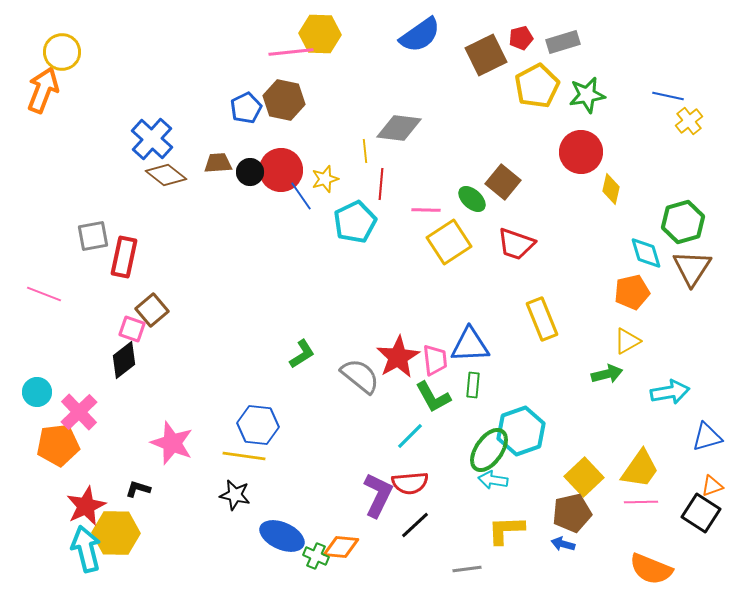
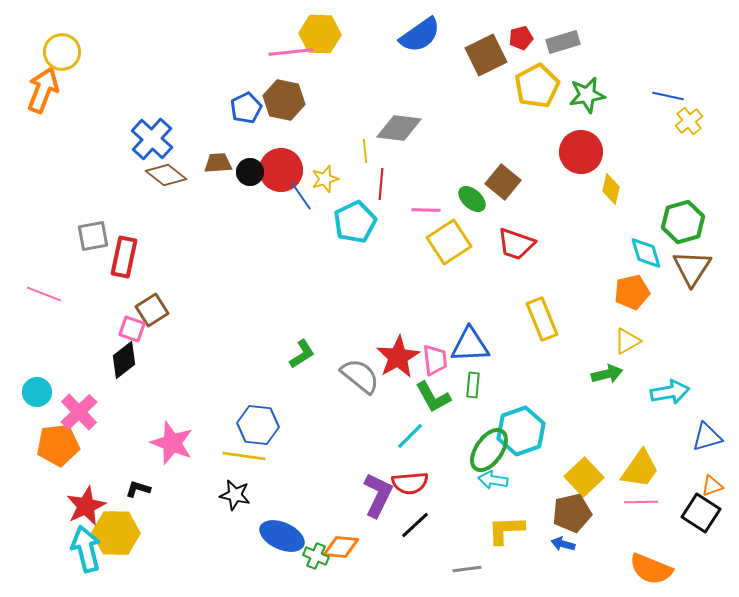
brown square at (152, 310): rotated 8 degrees clockwise
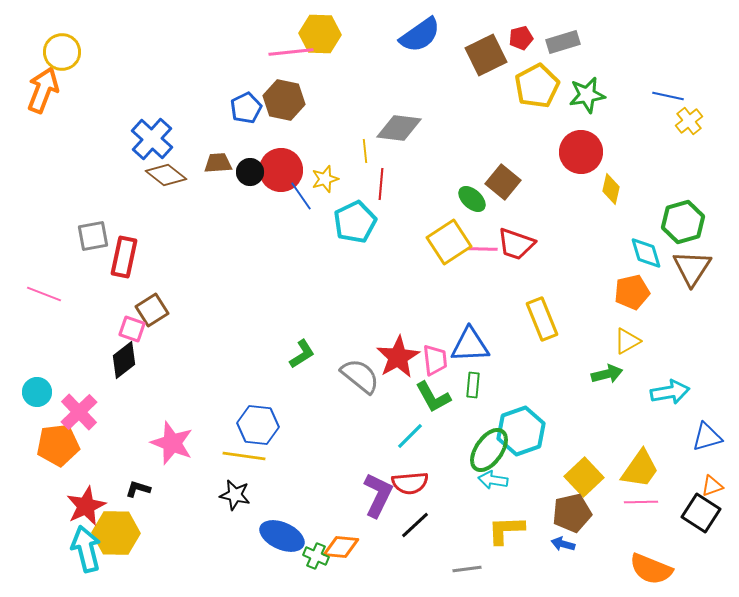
pink line at (426, 210): moved 57 px right, 39 px down
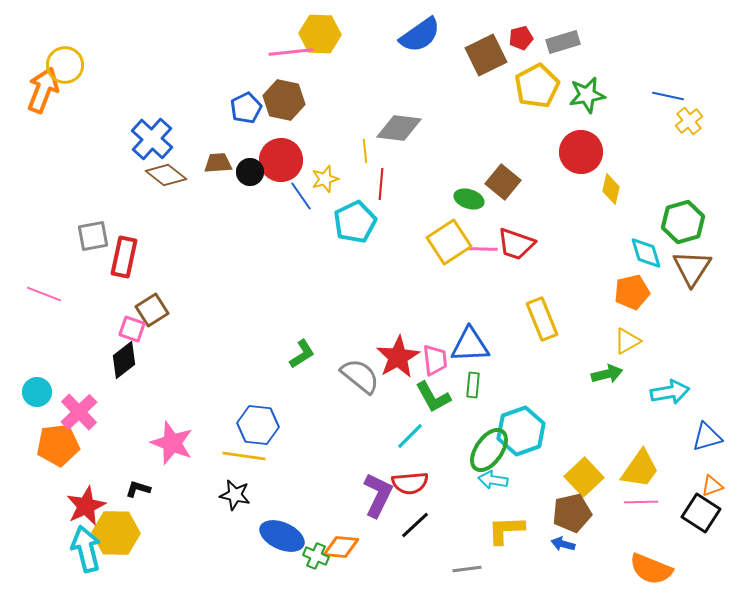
yellow circle at (62, 52): moved 3 px right, 13 px down
red circle at (281, 170): moved 10 px up
green ellipse at (472, 199): moved 3 px left; rotated 24 degrees counterclockwise
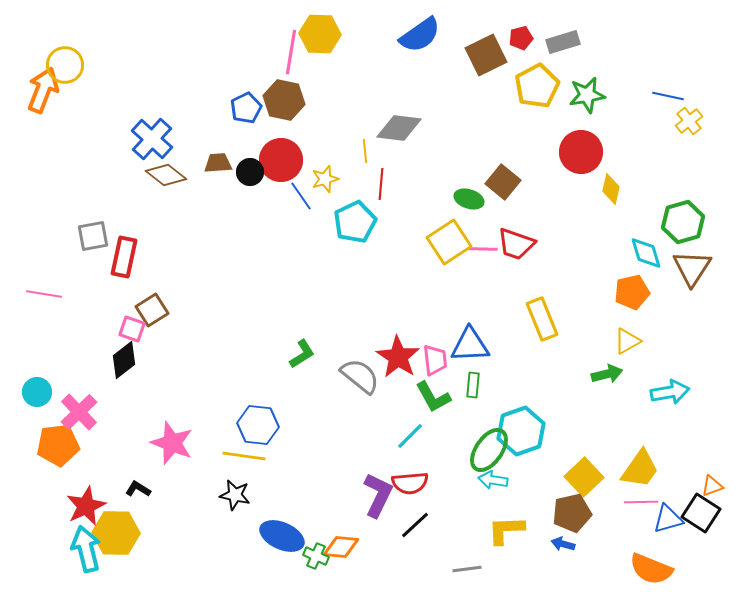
pink line at (291, 52): rotated 75 degrees counterclockwise
pink line at (44, 294): rotated 12 degrees counterclockwise
red star at (398, 357): rotated 9 degrees counterclockwise
blue triangle at (707, 437): moved 39 px left, 82 px down
black L-shape at (138, 489): rotated 15 degrees clockwise
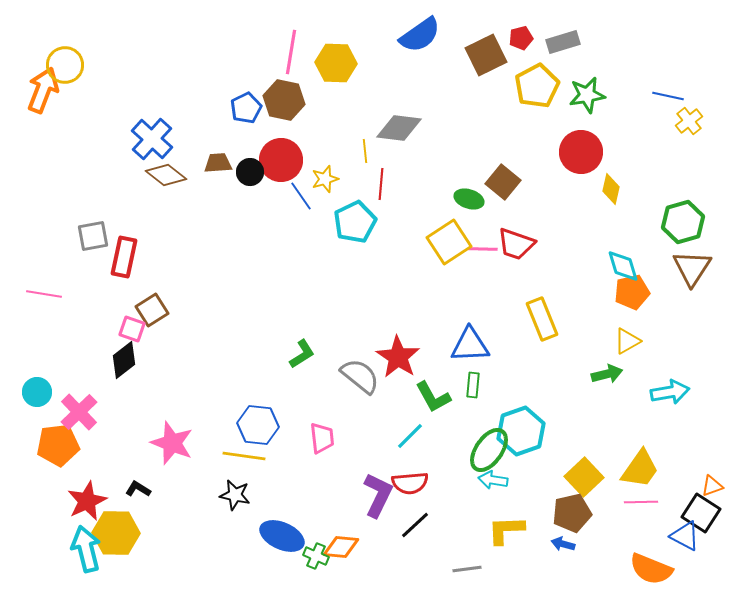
yellow hexagon at (320, 34): moved 16 px right, 29 px down
cyan diamond at (646, 253): moved 23 px left, 13 px down
pink trapezoid at (435, 360): moved 113 px left, 78 px down
red star at (86, 506): moved 1 px right, 5 px up
blue triangle at (668, 519): moved 17 px right, 17 px down; rotated 44 degrees clockwise
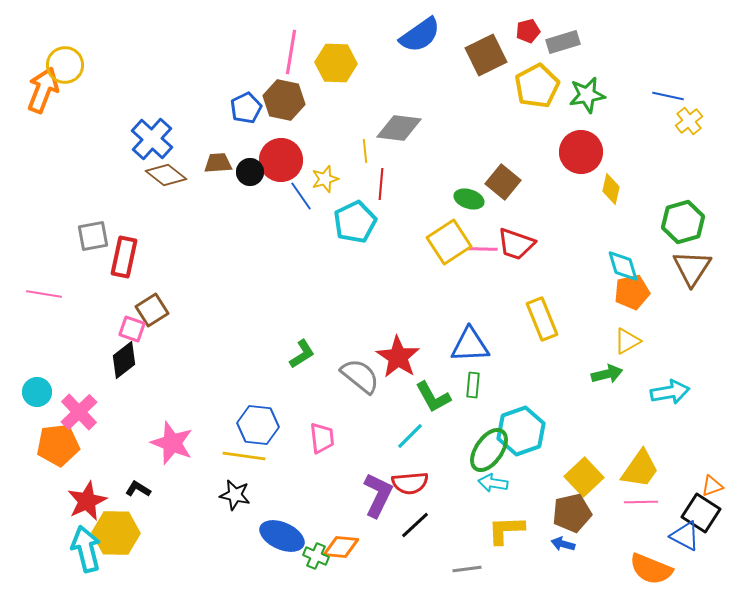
red pentagon at (521, 38): moved 7 px right, 7 px up
cyan arrow at (493, 480): moved 3 px down
